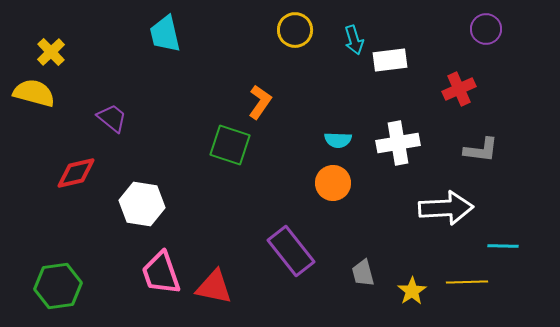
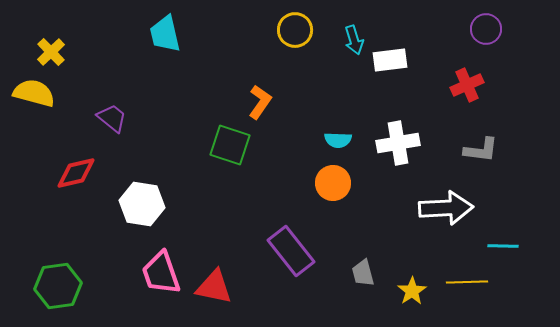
red cross: moved 8 px right, 4 px up
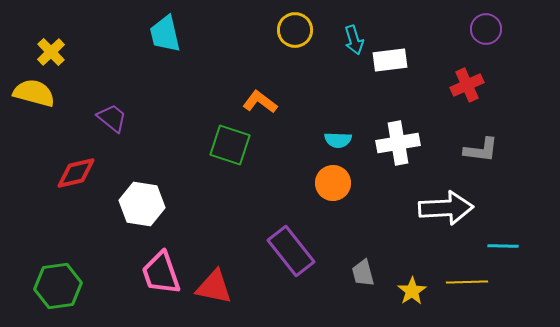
orange L-shape: rotated 88 degrees counterclockwise
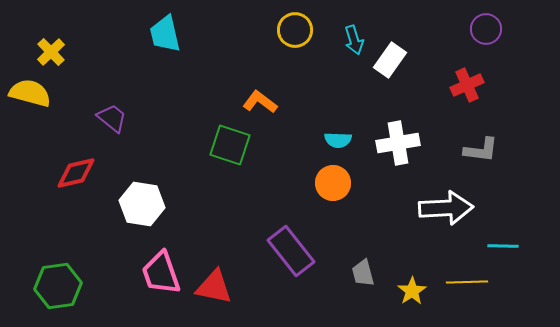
white rectangle: rotated 48 degrees counterclockwise
yellow semicircle: moved 4 px left
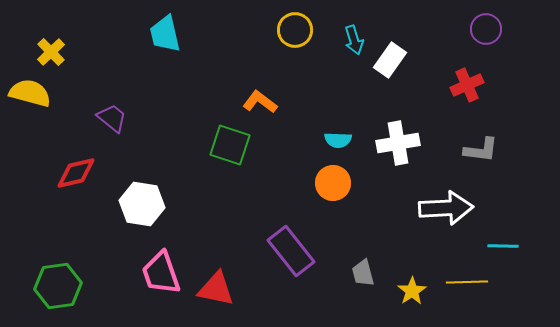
red triangle: moved 2 px right, 2 px down
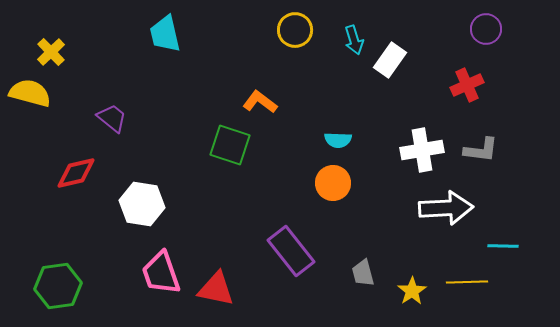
white cross: moved 24 px right, 7 px down
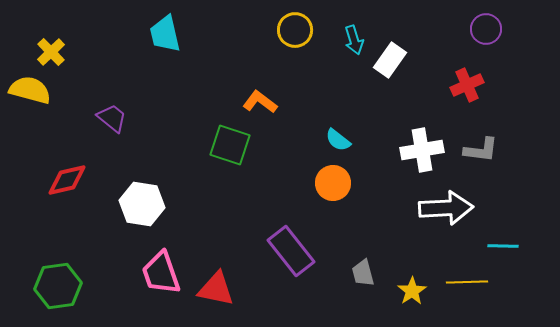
yellow semicircle: moved 3 px up
cyan semicircle: rotated 36 degrees clockwise
red diamond: moved 9 px left, 7 px down
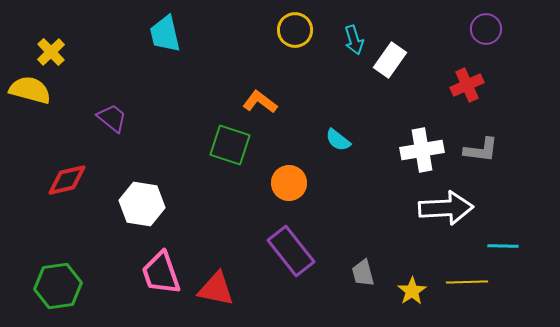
orange circle: moved 44 px left
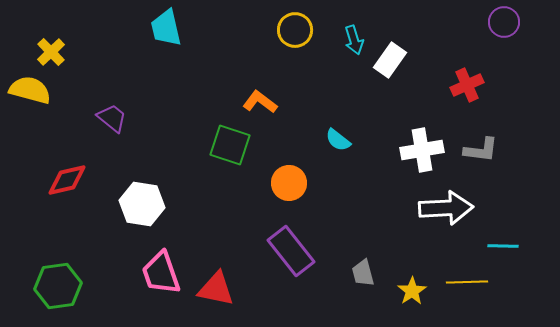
purple circle: moved 18 px right, 7 px up
cyan trapezoid: moved 1 px right, 6 px up
